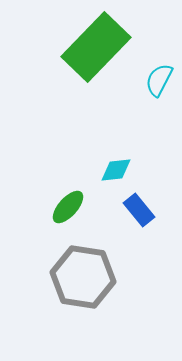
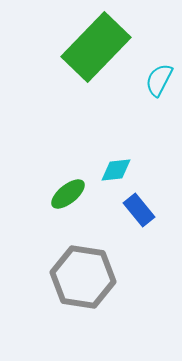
green ellipse: moved 13 px up; rotated 9 degrees clockwise
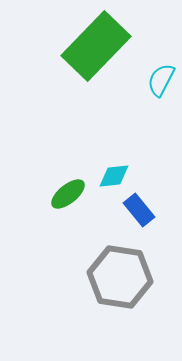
green rectangle: moved 1 px up
cyan semicircle: moved 2 px right
cyan diamond: moved 2 px left, 6 px down
gray hexagon: moved 37 px right
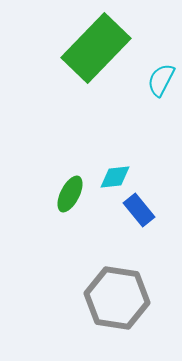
green rectangle: moved 2 px down
cyan diamond: moved 1 px right, 1 px down
green ellipse: moved 2 px right; rotated 24 degrees counterclockwise
gray hexagon: moved 3 px left, 21 px down
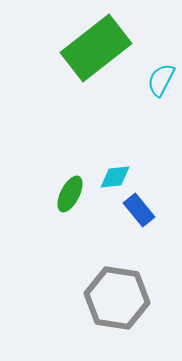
green rectangle: rotated 8 degrees clockwise
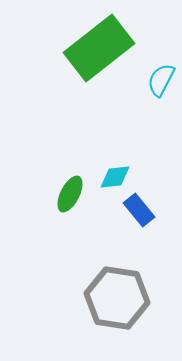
green rectangle: moved 3 px right
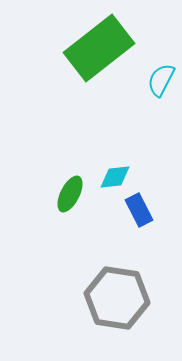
blue rectangle: rotated 12 degrees clockwise
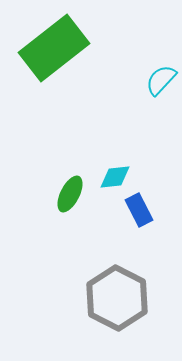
green rectangle: moved 45 px left
cyan semicircle: rotated 16 degrees clockwise
gray hexagon: rotated 18 degrees clockwise
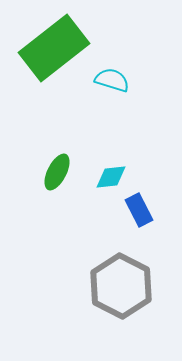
cyan semicircle: moved 49 px left; rotated 64 degrees clockwise
cyan diamond: moved 4 px left
green ellipse: moved 13 px left, 22 px up
gray hexagon: moved 4 px right, 12 px up
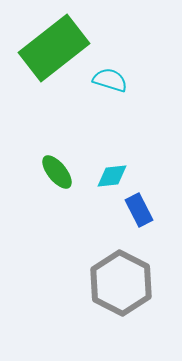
cyan semicircle: moved 2 px left
green ellipse: rotated 66 degrees counterclockwise
cyan diamond: moved 1 px right, 1 px up
gray hexagon: moved 3 px up
